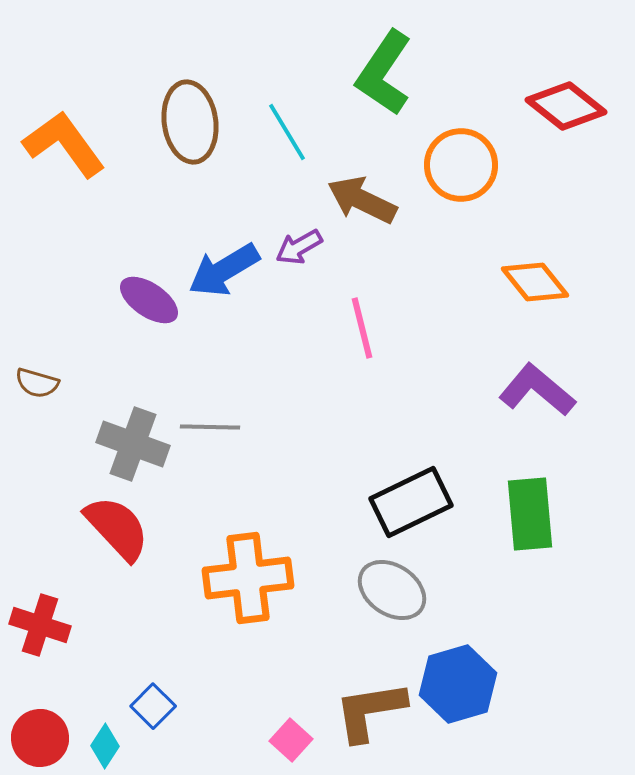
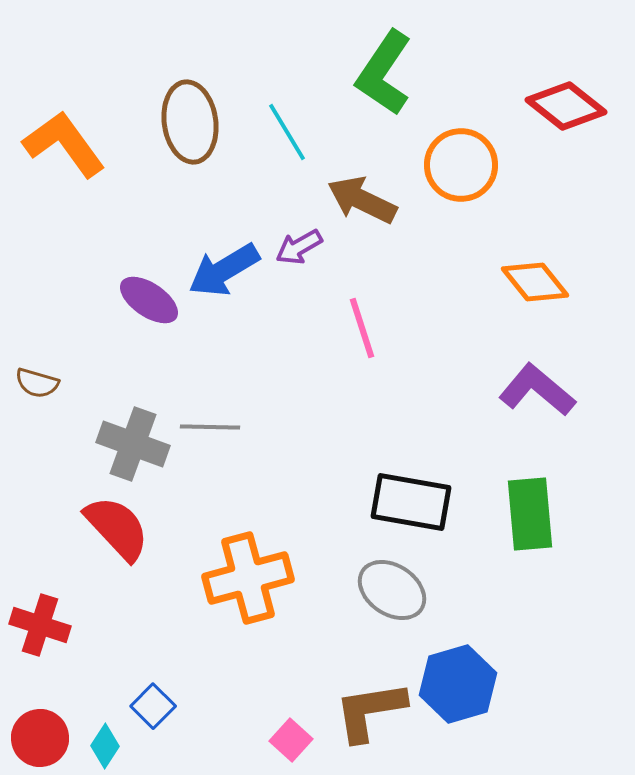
pink line: rotated 4 degrees counterclockwise
black rectangle: rotated 36 degrees clockwise
orange cross: rotated 8 degrees counterclockwise
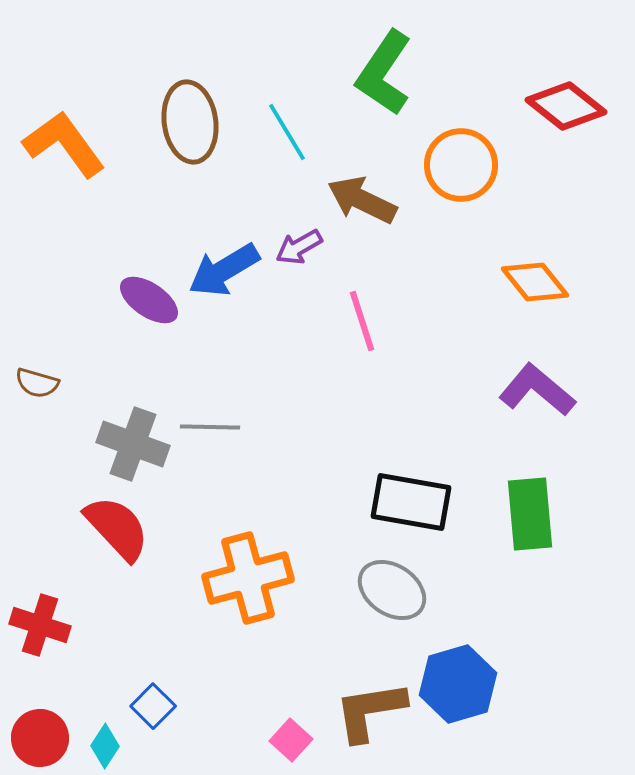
pink line: moved 7 px up
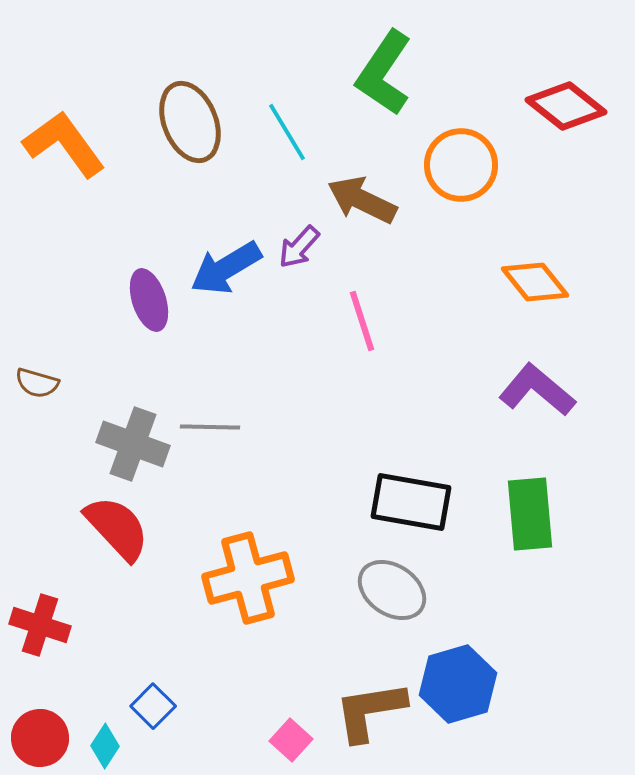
brown ellipse: rotated 14 degrees counterclockwise
purple arrow: rotated 18 degrees counterclockwise
blue arrow: moved 2 px right, 2 px up
purple ellipse: rotated 38 degrees clockwise
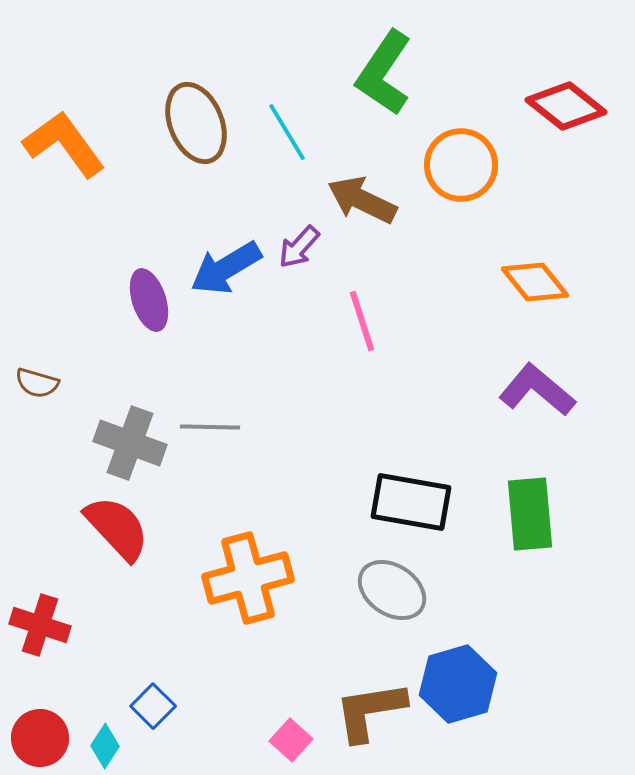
brown ellipse: moved 6 px right, 1 px down
gray cross: moved 3 px left, 1 px up
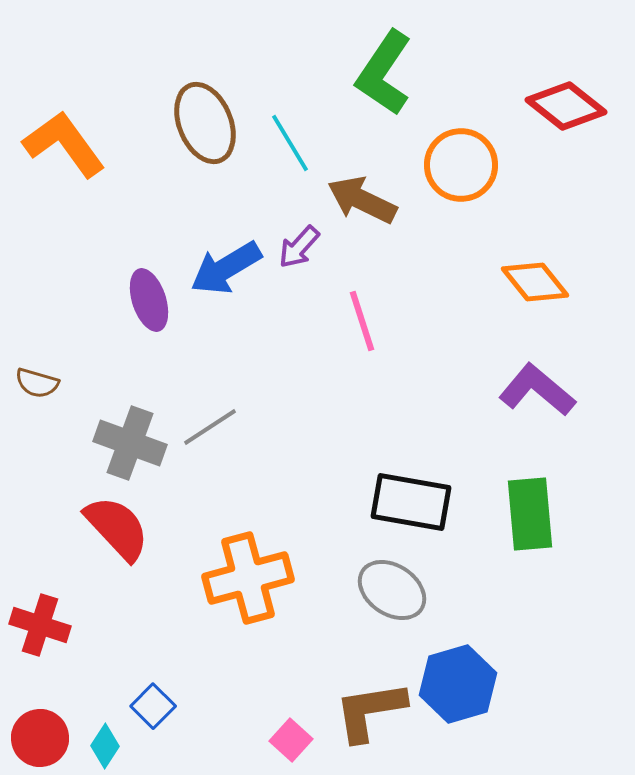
brown ellipse: moved 9 px right
cyan line: moved 3 px right, 11 px down
gray line: rotated 34 degrees counterclockwise
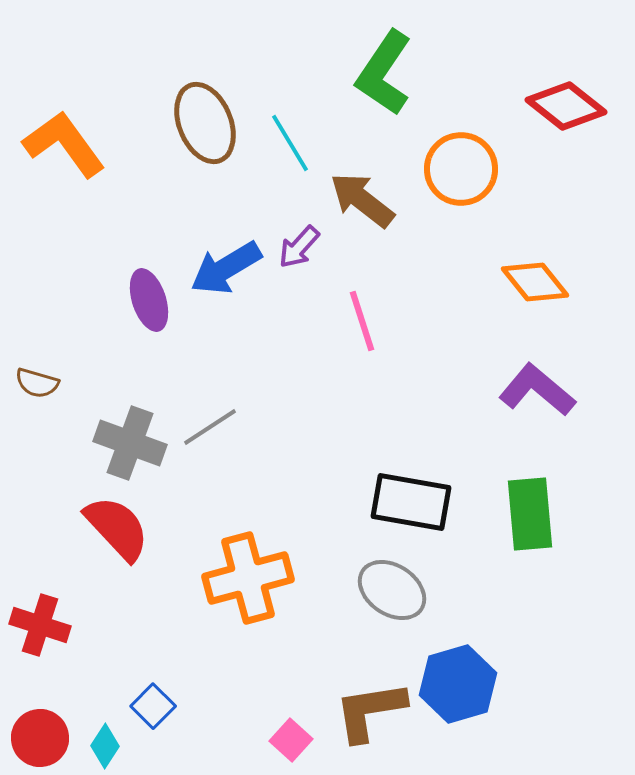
orange circle: moved 4 px down
brown arrow: rotated 12 degrees clockwise
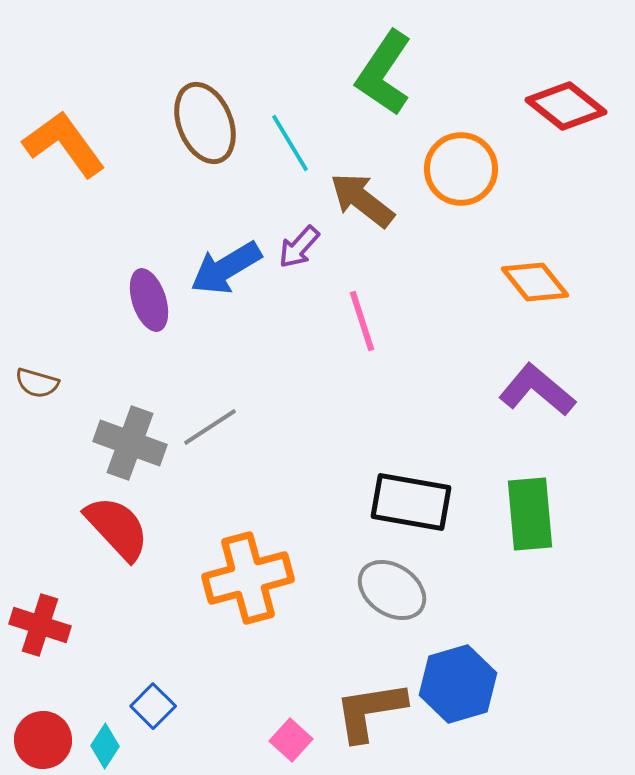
red circle: moved 3 px right, 2 px down
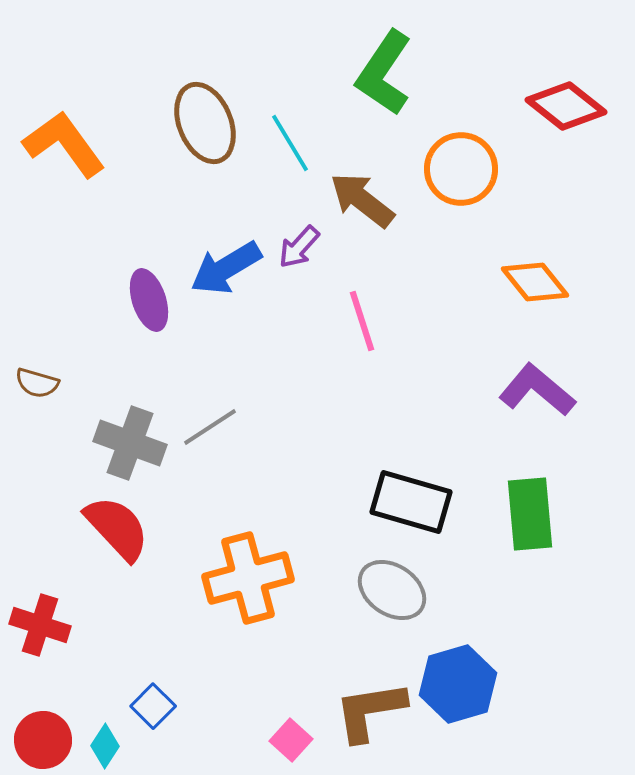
black rectangle: rotated 6 degrees clockwise
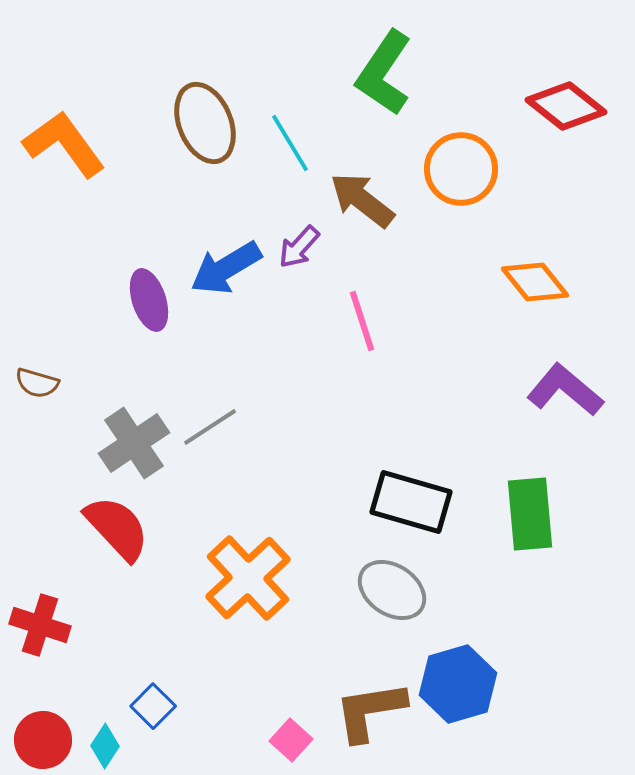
purple L-shape: moved 28 px right
gray cross: moved 4 px right; rotated 36 degrees clockwise
orange cross: rotated 28 degrees counterclockwise
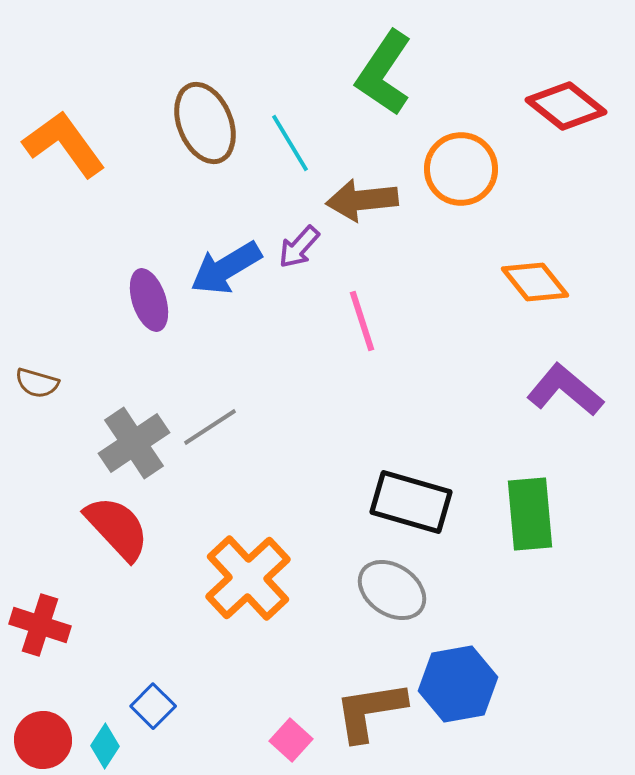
brown arrow: rotated 44 degrees counterclockwise
blue hexagon: rotated 6 degrees clockwise
